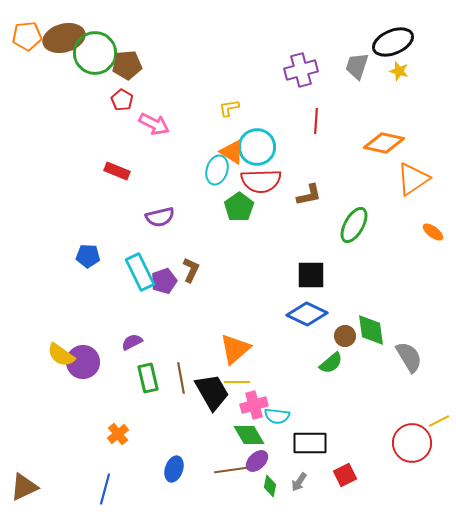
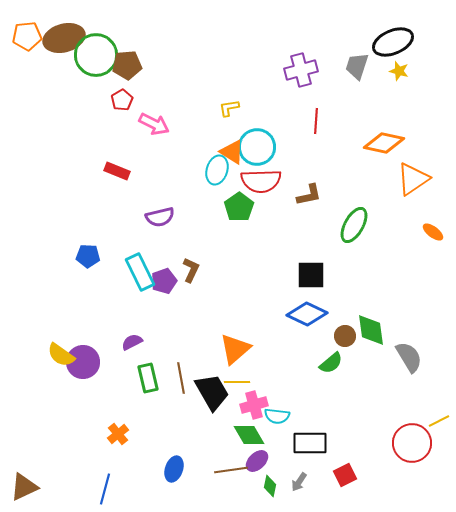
green circle at (95, 53): moved 1 px right, 2 px down
red pentagon at (122, 100): rotated 10 degrees clockwise
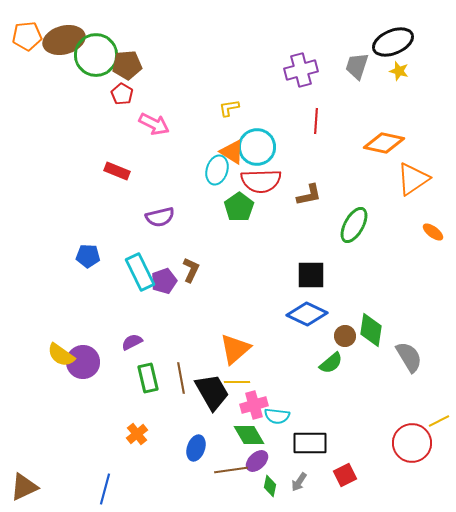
brown ellipse at (64, 38): moved 2 px down
red pentagon at (122, 100): moved 6 px up; rotated 10 degrees counterclockwise
green diamond at (371, 330): rotated 16 degrees clockwise
orange cross at (118, 434): moved 19 px right
blue ellipse at (174, 469): moved 22 px right, 21 px up
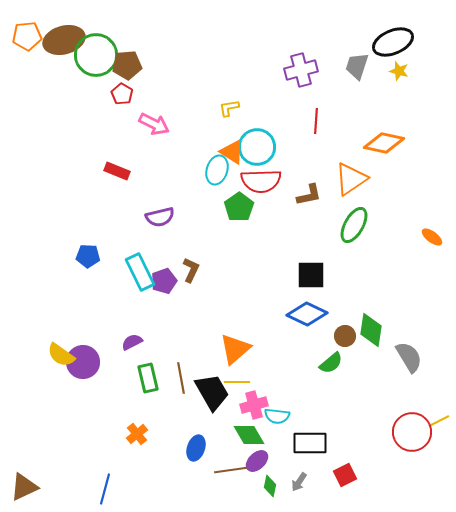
orange triangle at (413, 179): moved 62 px left
orange ellipse at (433, 232): moved 1 px left, 5 px down
red circle at (412, 443): moved 11 px up
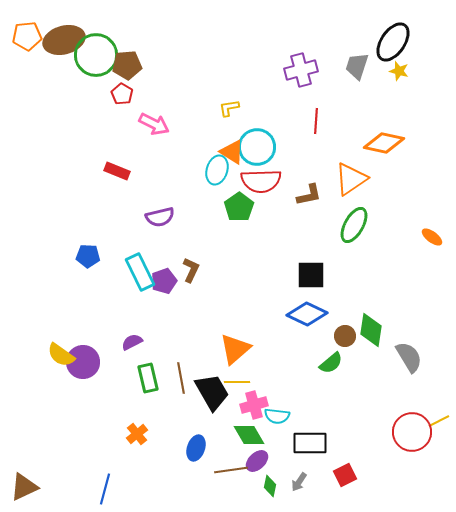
black ellipse at (393, 42): rotated 33 degrees counterclockwise
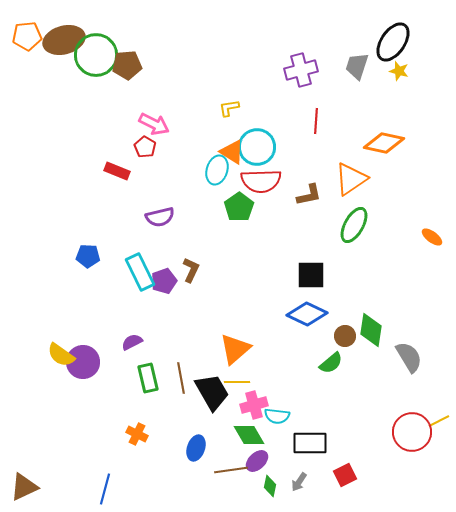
red pentagon at (122, 94): moved 23 px right, 53 px down
orange cross at (137, 434): rotated 25 degrees counterclockwise
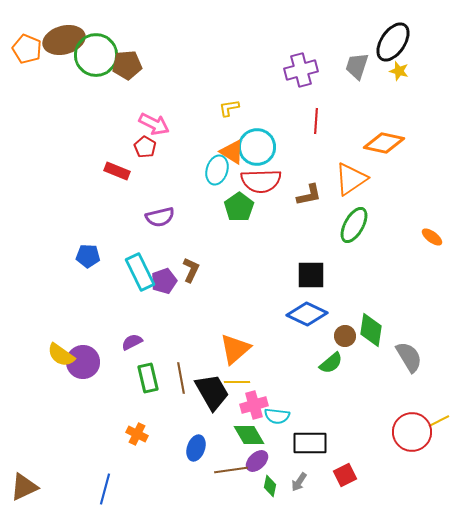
orange pentagon at (27, 36): moved 13 px down; rotated 28 degrees clockwise
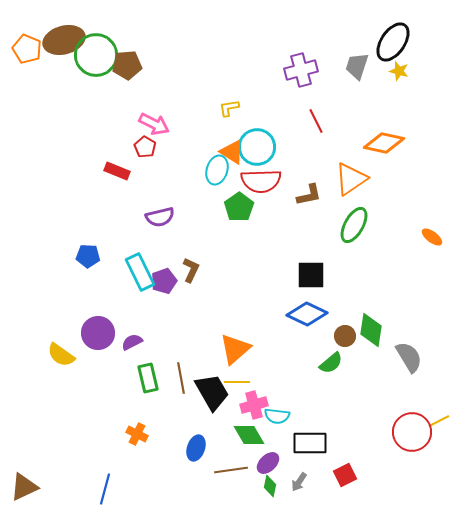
red line at (316, 121): rotated 30 degrees counterclockwise
purple circle at (83, 362): moved 15 px right, 29 px up
purple ellipse at (257, 461): moved 11 px right, 2 px down
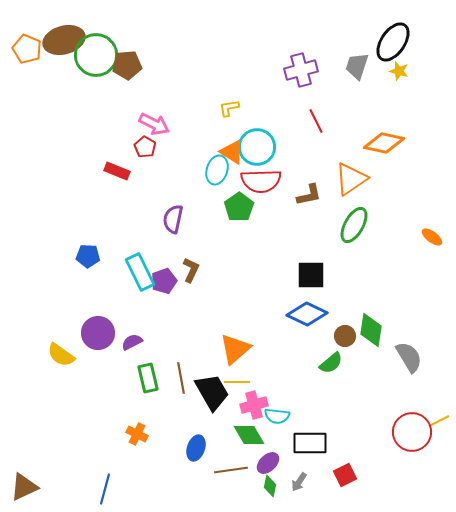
purple semicircle at (160, 217): moved 13 px right, 2 px down; rotated 116 degrees clockwise
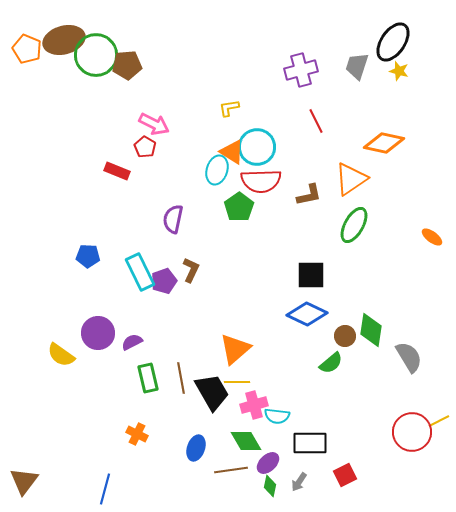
green diamond at (249, 435): moved 3 px left, 6 px down
brown triangle at (24, 487): moved 6 px up; rotated 28 degrees counterclockwise
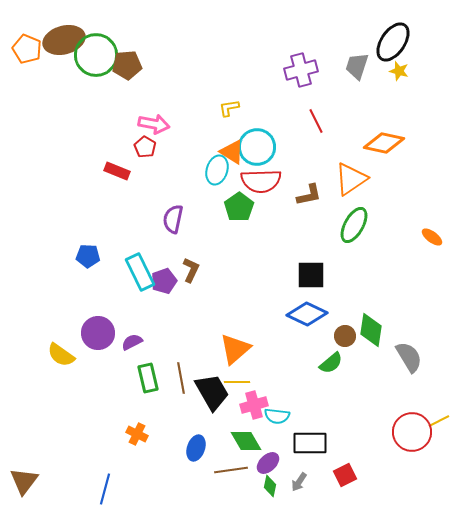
pink arrow at (154, 124): rotated 16 degrees counterclockwise
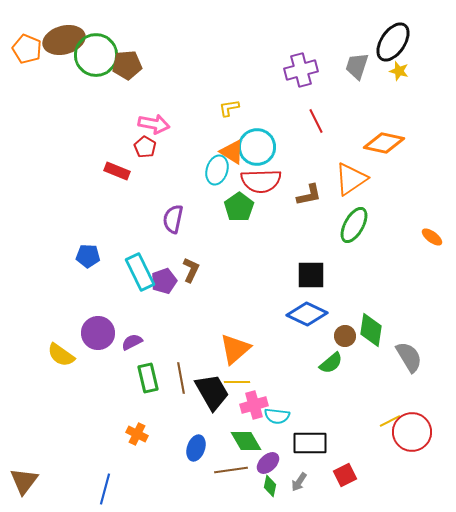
yellow line at (439, 421): moved 49 px left
